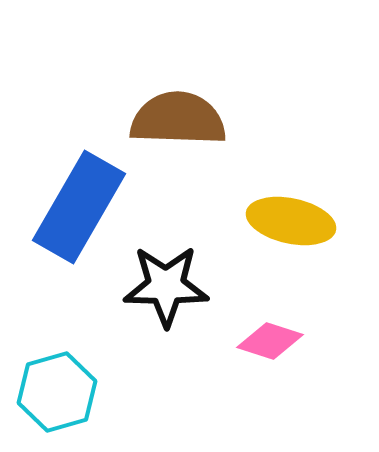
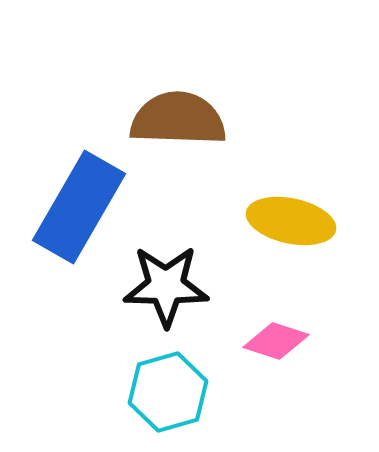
pink diamond: moved 6 px right
cyan hexagon: moved 111 px right
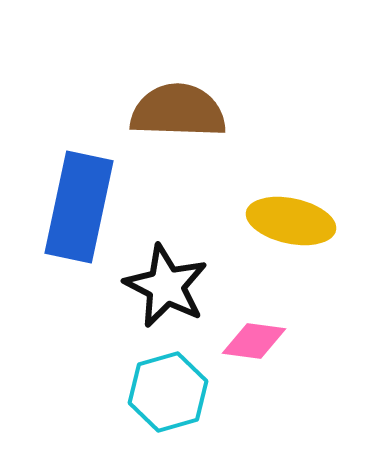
brown semicircle: moved 8 px up
blue rectangle: rotated 18 degrees counterclockwise
black star: rotated 26 degrees clockwise
pink diamond: moved 22 px left; rotated 10 degrees counterclockwise
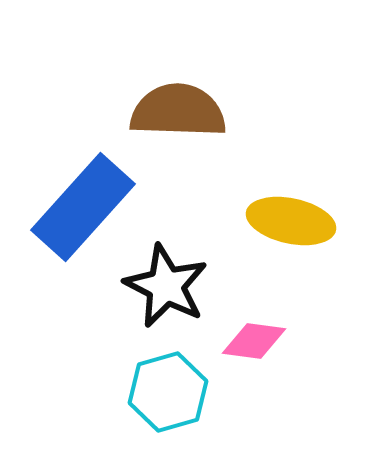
blue rectangle: moved 4 px right; rotated 30 degrees clockwise
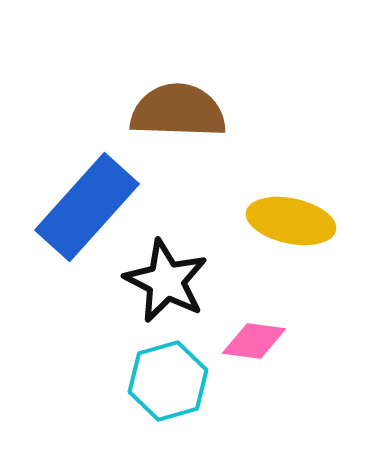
blue rectangle: moved 4 px right
black star: moved 5 px up
cyan hexagon: moved 11 px up
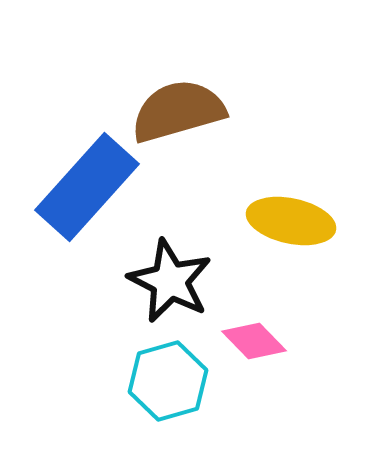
brown semicircle: rotated 18 degrees counterclockwise
blue rectangle: moved 20 px up
black star: moved 4 px right
pink diamond: rotated 38 degrees clockwise
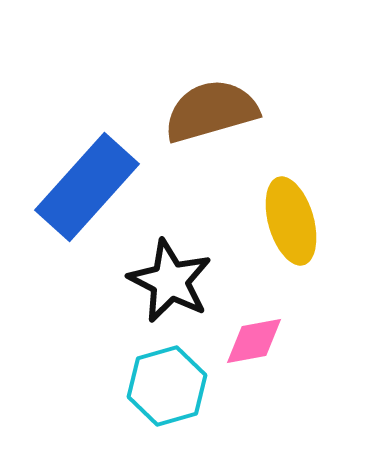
brown semicircle: moved 33 px right
yellow ellipse: rotated 62 degrees clockwise
pink diamond: rotated 56 degrees counterclockwise
cyan hexagon: moved 1 px left, 5 px down
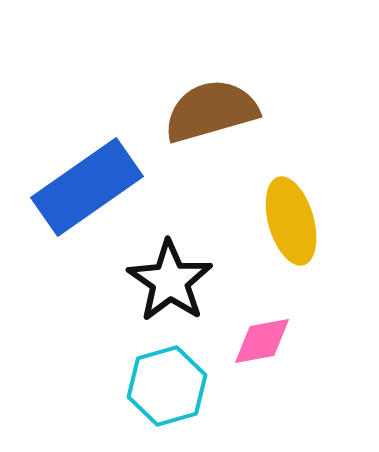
blue rectangle: rotated 13 degrees clockwise
black star: rotated 8 degrees clockwise
pink diamond: moved 8 px right
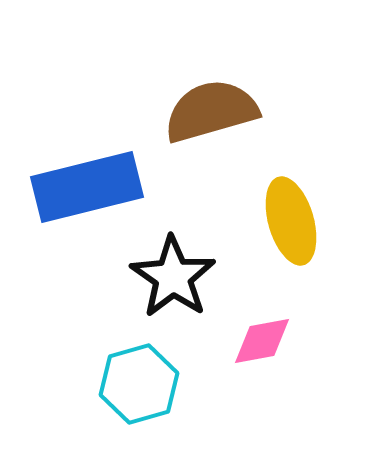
blue rectangle: rotated 21 degrees clockwise
black star: moved 3 px right, 4 px up
cyan hexagon: moved 28 px left, 2 px up
